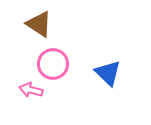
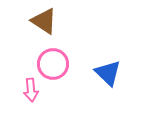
brown triangle: moved 5 px right, 3 px up
pink arrow: rotated 110 degrees counterclockwise
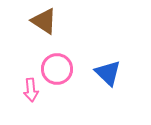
pink circle: moved 4 px right, 5 px down
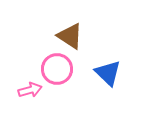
brown triangle: moved 26 px right, 15 px down
pink arrow: moved 1 px left; rotated 100 degrees counterclockwise
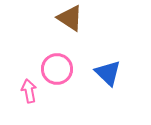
brown triangle: moved 18 px up
pink arrow: moved 1 px left, 1 px down; rotated 85 degrees counterclockwise
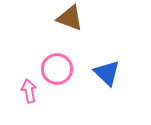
brown triangle: rotated 12 degrees counterclockwise
blue triangle: moved 1 px left
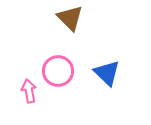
brown triangle: rotated 24 degrees clockwise
pink circle: moved 1 px right, 2 px down
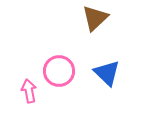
brown triangle: moved 25 px right; rotated 32 degrees clockwise
pink circle: moved 1 px right
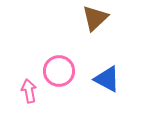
blue triangle: moved 6 px down; rotated 16 degrees counterclockwise
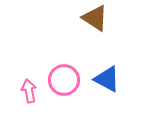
brown triangle: rotated 44 degrees counterclockwise
pink circle: moved 5 px right, 9 px down
